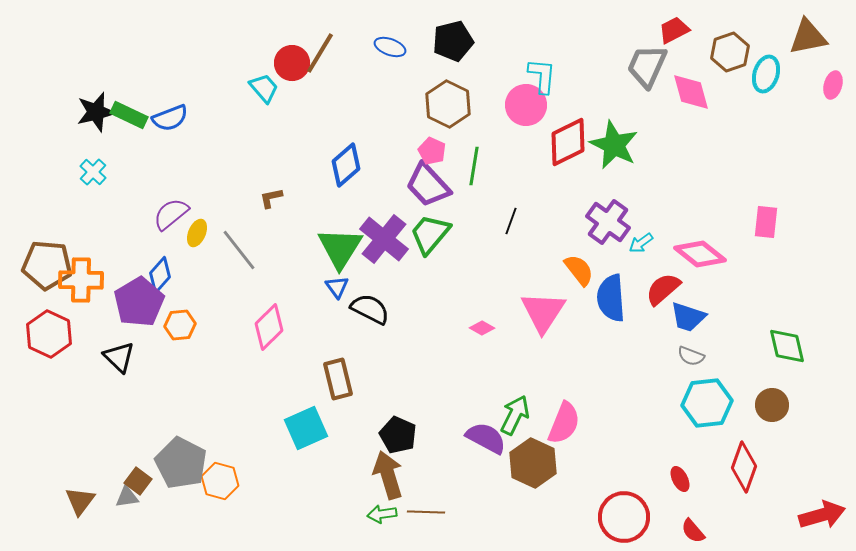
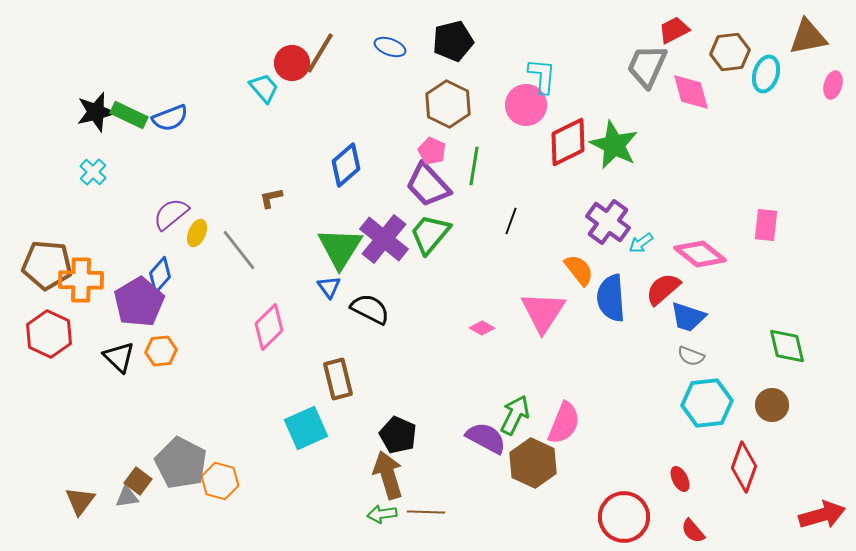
brown hexagon at (730, 52): rotated 12 degrees clockwise
pink rectangle at (766, 222): moved 3 px down
blue triangle at (337, 287): moved 8 px left
orange hexagon at (180, 325): moved 19 px left, 26 px down
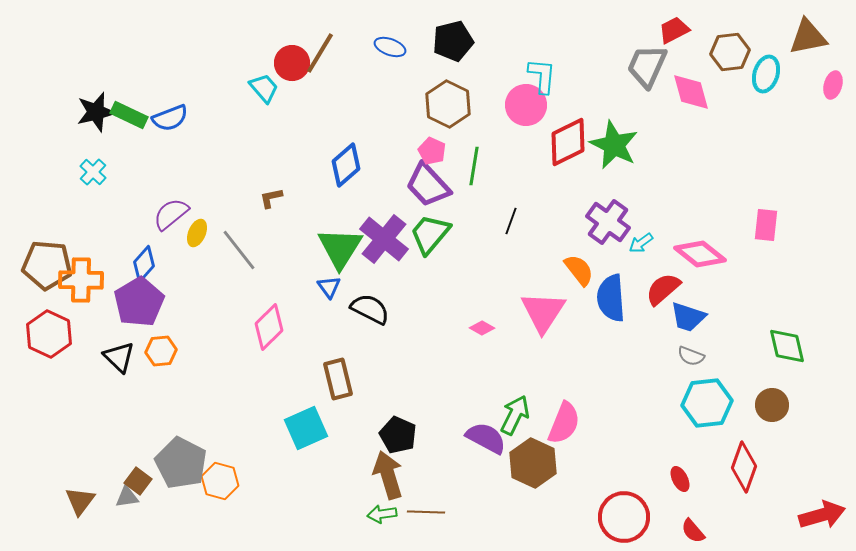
blue diamond at (160, 275): moved 16 px left, 11 px up
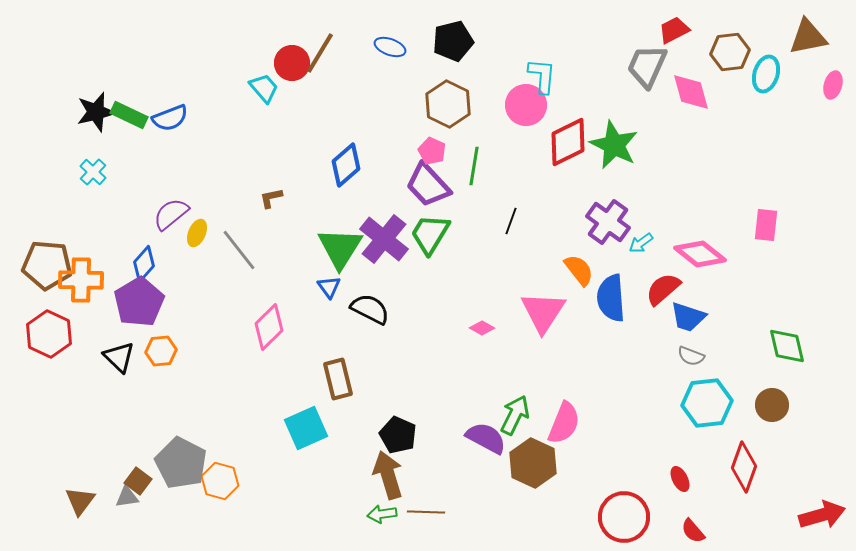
green trapezoid at (430, 234): rotated 9 degrees counterclockwise
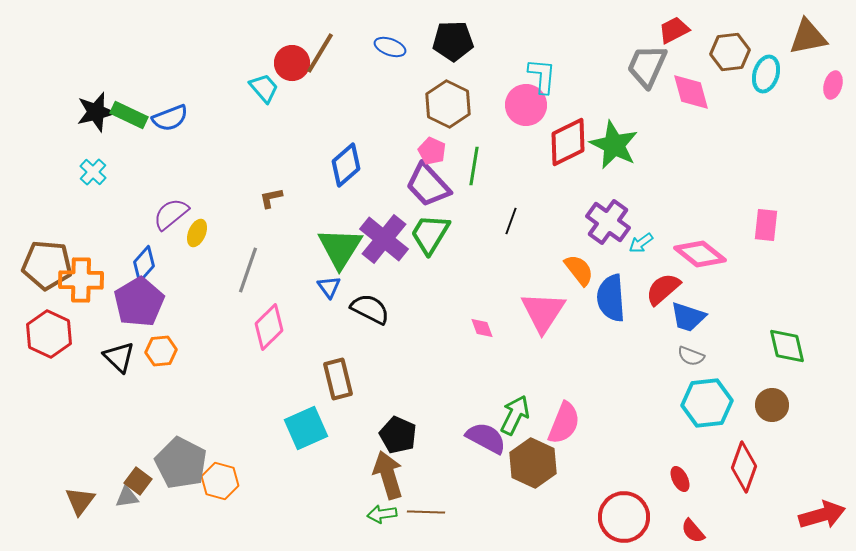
black pentagon at (453, 41): rotated 12 degrees clockwise
gray line at (239, 250): moved 9 px right, 20 px down; rotated 57 degrees clockwise
pink diamond at (482, 328): rotated 40 degrees clockwise
